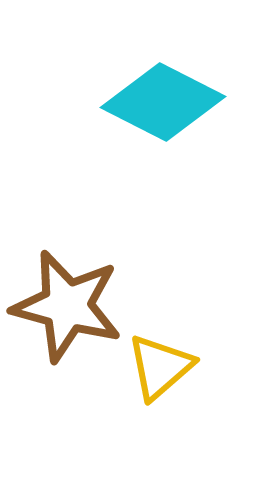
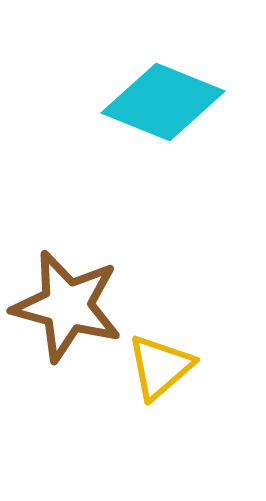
cyan diamond: rotated 5 degrees counterclockwise
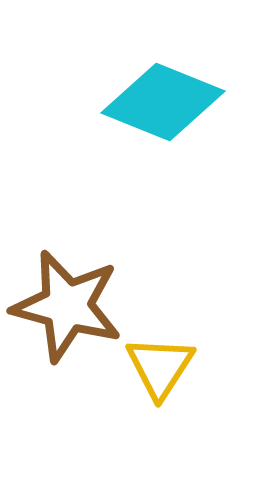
yellow triangle: rotated 16 degrees counterclockwise
